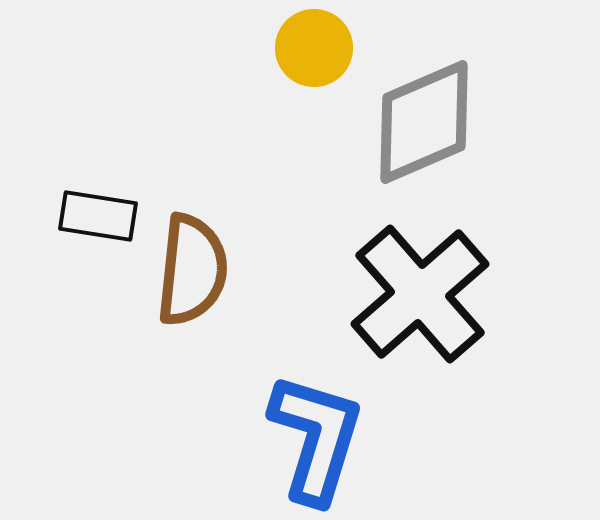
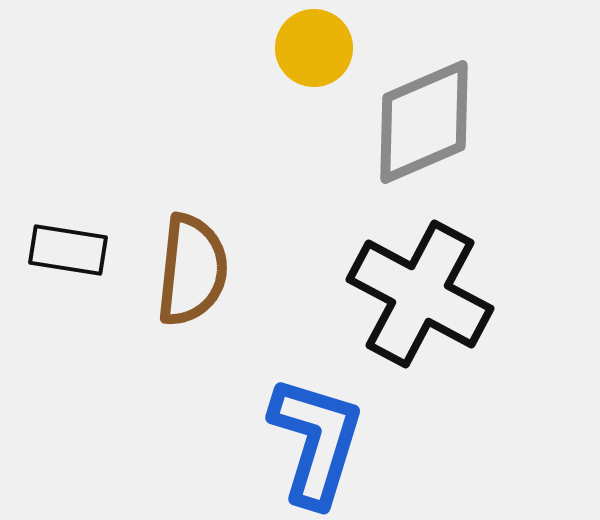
black rectangle: moved 30 px left, 34 px down
black cross: rotated 21 degrees counterclockwise
blue L-shape: moved 3 px down
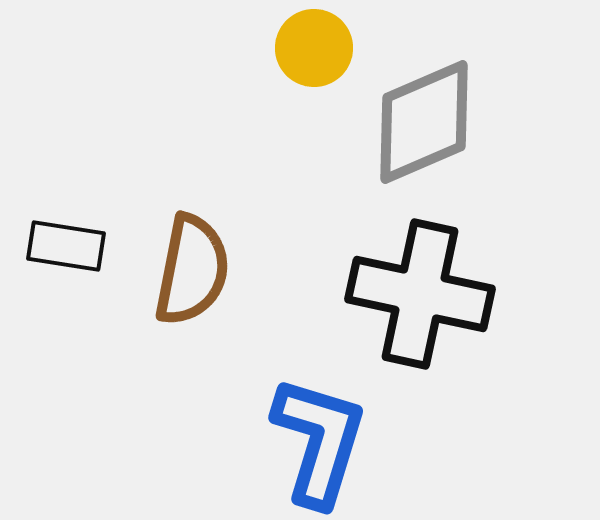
black rectangle: moved 2 px left, 4 px up
brown semicircle: rotated 5 degrees clockwise
black cross: rotated 16 degrees counterclockwise
blue L-shape: moved 3 px right
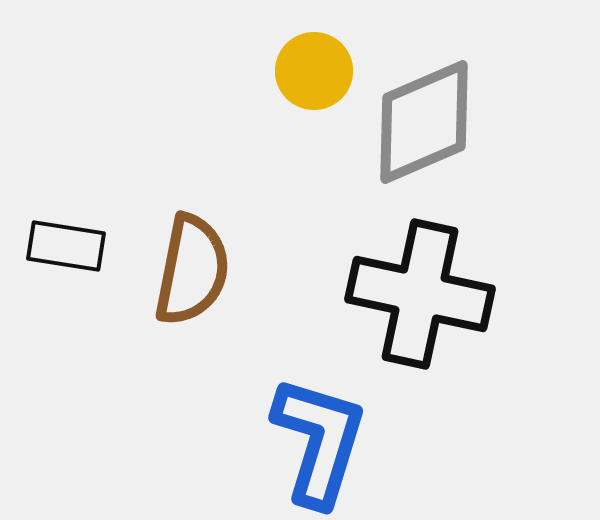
yellow circle: moved 23 px down
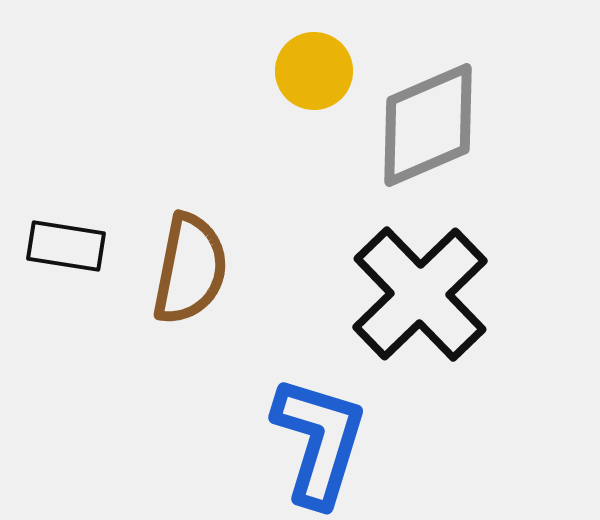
gray diamond: moved 4 px right, 3 px down
brown semicircle: moved 2 px left, 1 px up
black cross: rotated 34 degrees clockwise
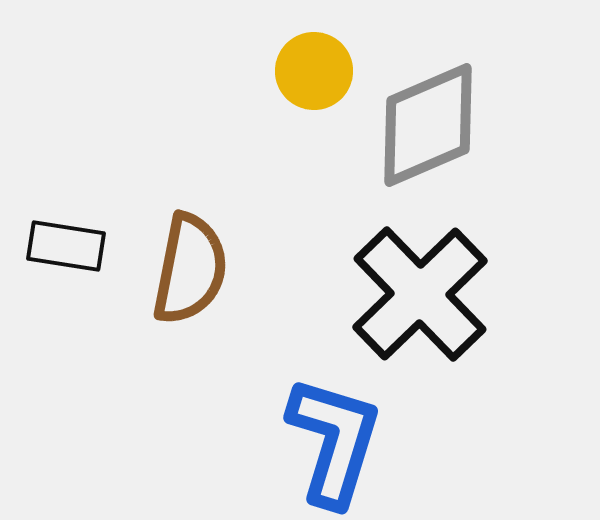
blue L-shape: moved 15 px right
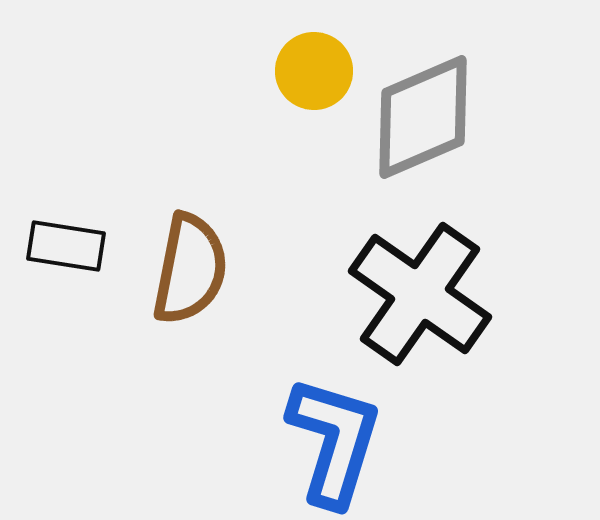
gray diamond: moved 5 px left, 8 px up
black cross: rotated 11 degrees counterclockwise
